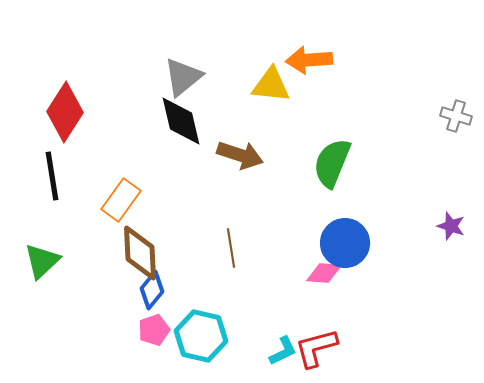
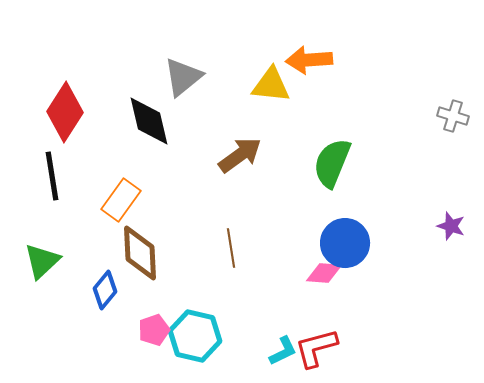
gray cross: moved 3 px left
black diamond: moved 32 px left
brown arrow: rotated 54 degrees counterclockwise
blue diamond: moved 47 px left
cyan hexagon: moved 6 px left
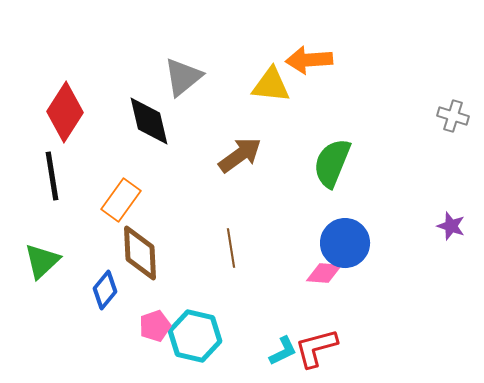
pink pentagon: moved 1 px right, 4 px up
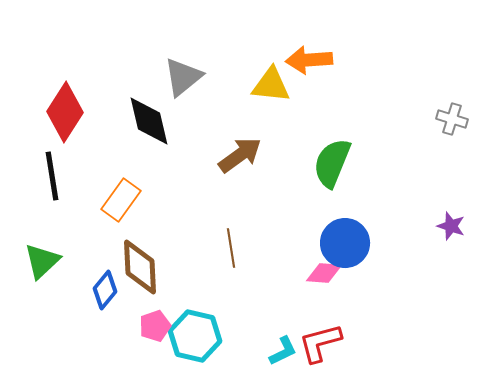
gray cross: moved 1 px left, 3 px down
brown diamond: moved 14 px down
red L-shape: moved 4 px right, 5 px up
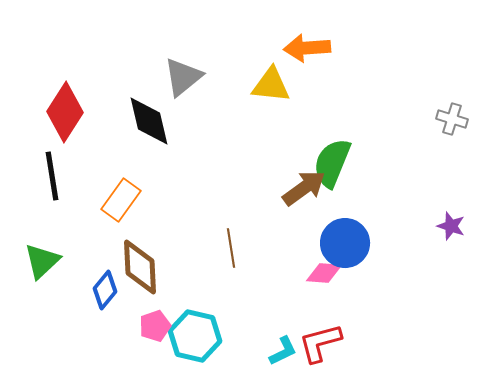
orange arrow: moved 2 px left, 12 px up
brown arrow: moved 64 px right, 33 px down
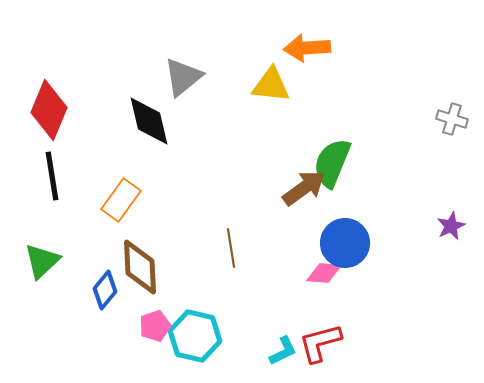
red diamond: moved 16 px left, 2 px up; rotated 10 degrees counterclockwise
purple star: rotated 28 degrees clockwise
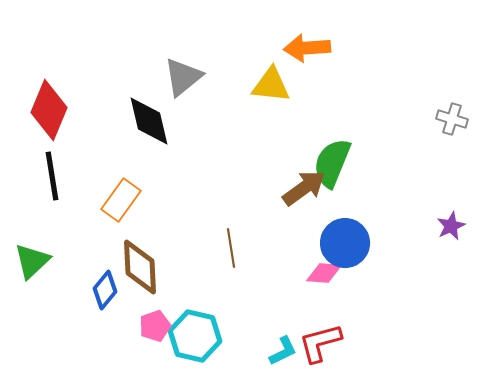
green triangle: moved 10 px left
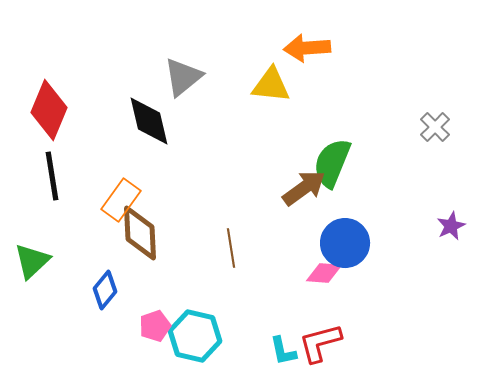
gray cross: moved 17 px left, 8 px down; rotated 28 degrees clockwise
brown diamond: moved 34 px up
cyan L-shape: rotated 104 degrees clockwise
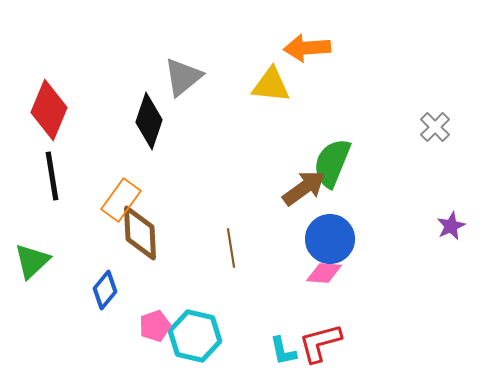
black diamond: rotated 32 degrees clockwise
blue circle: moved 15 px left, 4 px up
